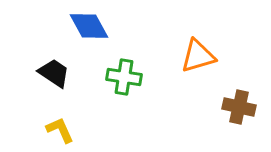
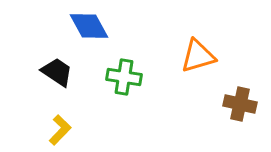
black trapezoid: moved 3 px right, 1 px up
brown cross: moved 1 px right, 3 px up
yellow L-shape: rotated 68 degrees clockwise
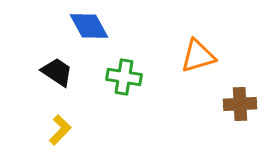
brown cross: rotated 16 degrees counterclockwise
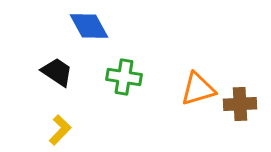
orange triangle: moved 33 px down
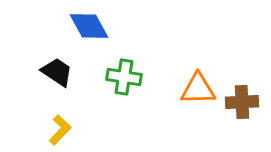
orange triangle: rotated 15 degrees clockwise
brown cross: moved 2 px right, 2 px up
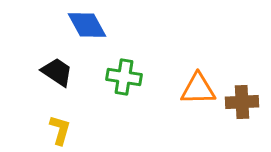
blue diamond: moved 2 px left, 1 px up
yellow L-shape: rotated 28 degrees counterclockwise
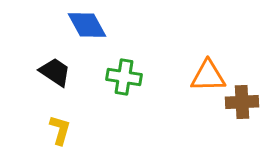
black trapezoid: moved 2 px left
orange triangle: moved 10 px right, 13 px up
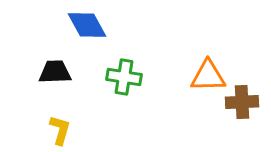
black trapezoid: rotated 36 degrees counterclockwise
